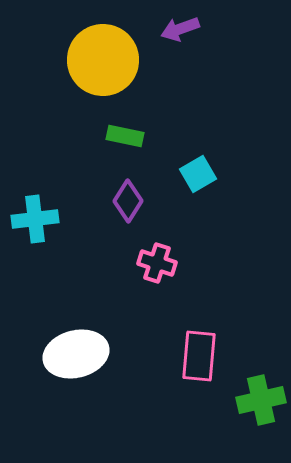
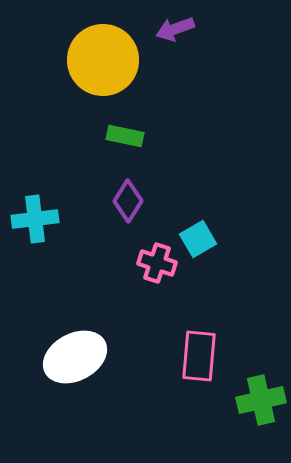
purple arrow: moved 5 px left
cyan square: moved 65 px down
white ellipse: moved 1 px left, 3 px down; rotated 14 degrees counterclockwise
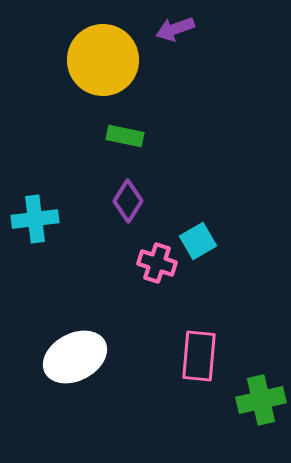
cyan square: moved 2 px down
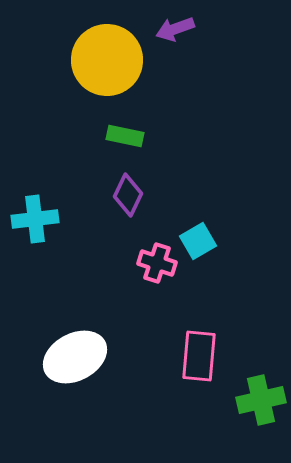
yellow circle: moved 4 px right
purple diamond: moved 6 px up; rotated 6 degrees counterclockwise
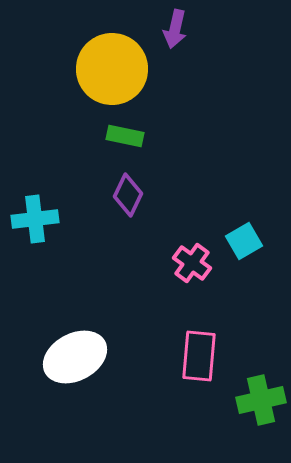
purple arrow: rotated 57 degrees counterclockwise
yellow circle: moved 5 px right, 9 px down
cyan square: moved 46 px right
pink cross: moved 35 px right; rotated 18 degrees clockwise
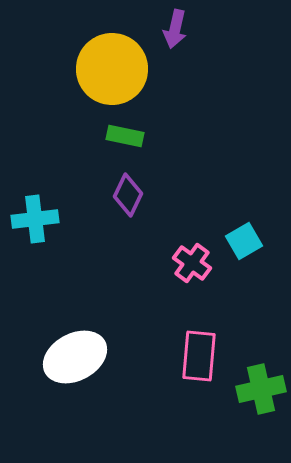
green cross: moved 11 px up
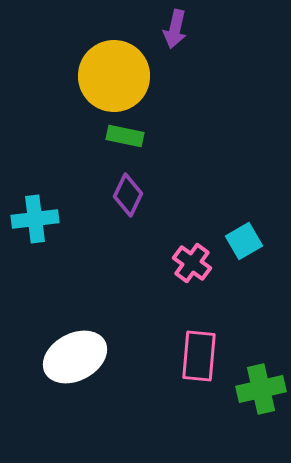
yellow circle: moved 2 px right, 7 px down
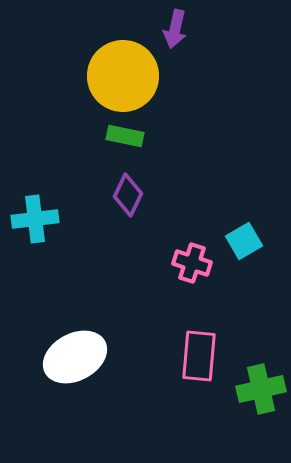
yellow circle: moved 9 px right
pink cross: rotated 18 degrees counterclockwise
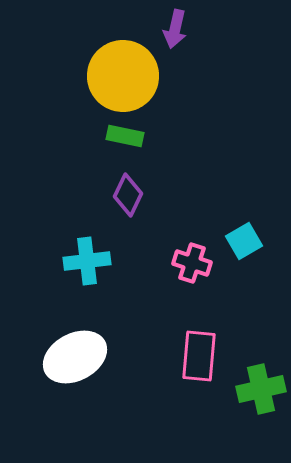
cyan cross: moved 52 px right, 42 px down
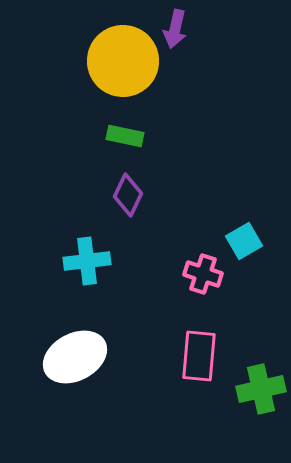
yellow circle: moved 15 px up
pink cross: moved 11 px right, 11 px down
